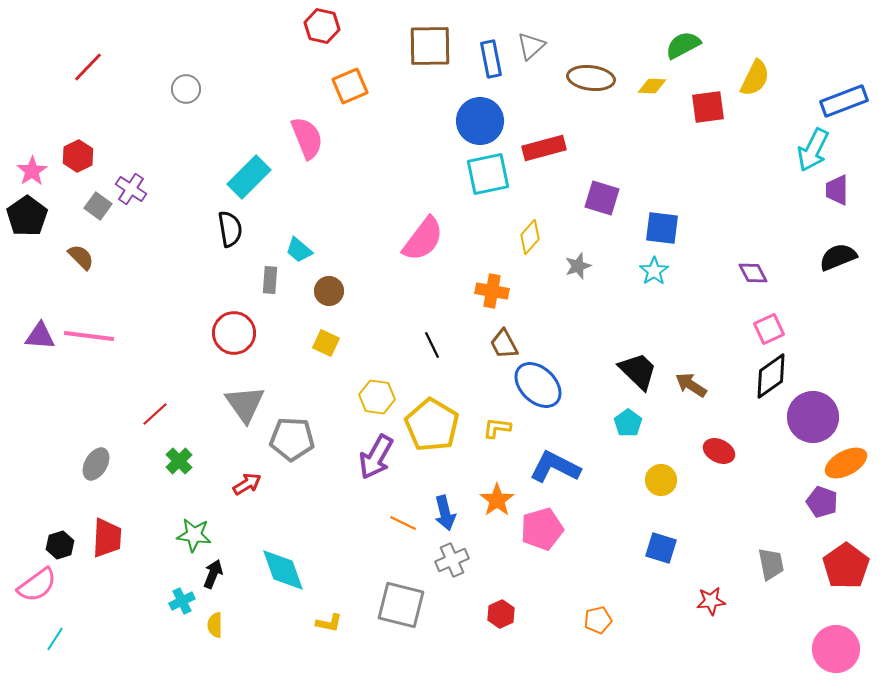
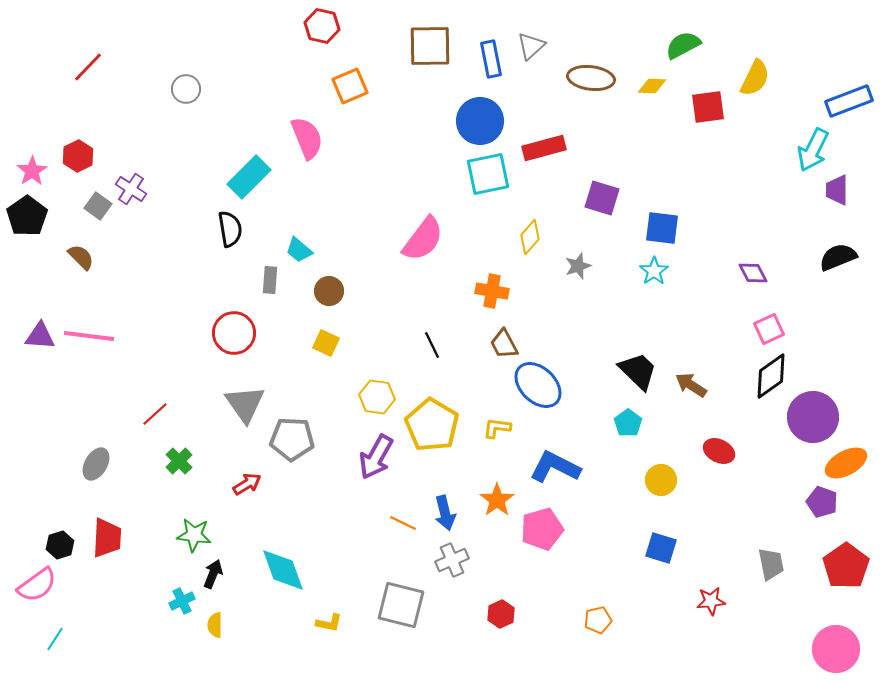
blue rectangle at (844, 101): moved 5 px right
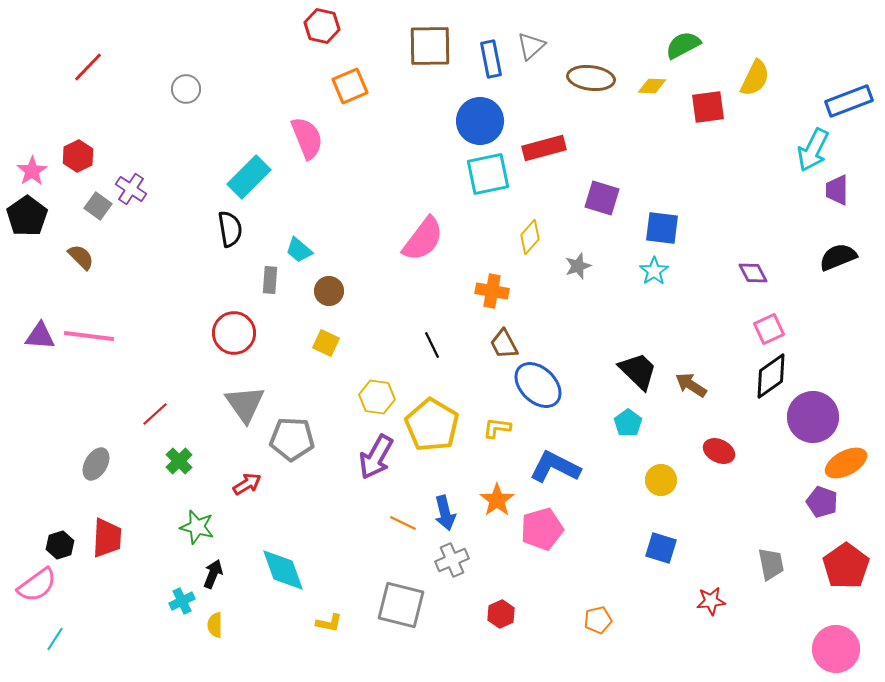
green star at (194, 535): moved 3 px right, 8 px up; rotated 8 degrees clockwise
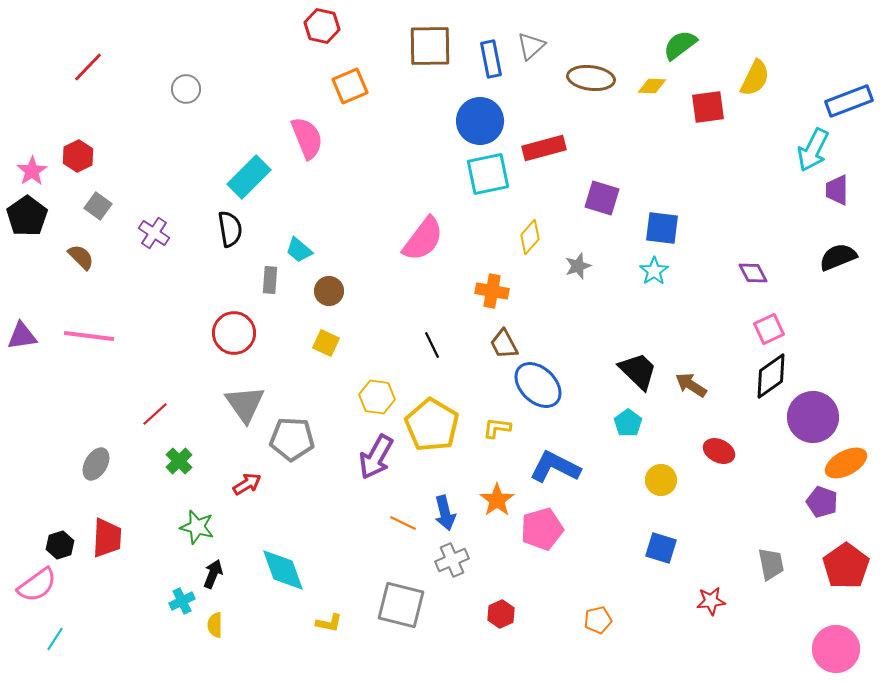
green semicircle at (683, 45): moved 3 px left; rotated 9 degrees counterclockwise
purple cross at (131, 189): moved 23 px right, 44 px down
purple triangle at (40, 336): moved 18 px left; rotated 12 degrees counterclockwise
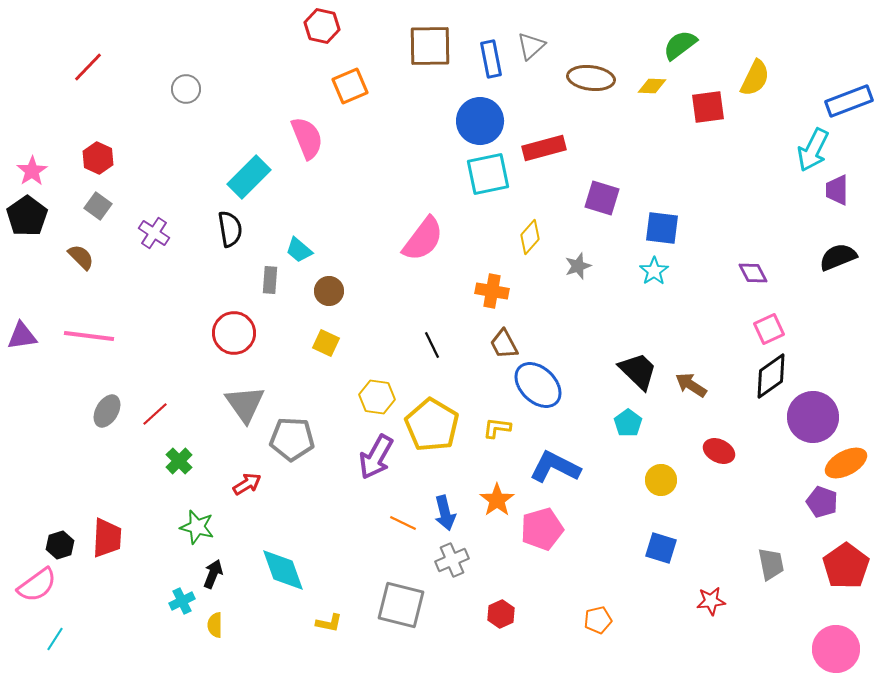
red hexagon at (78, 156): moved 20 px right, 2 px down; rotated 8 degrees counterclockwise
gray ellipse at (96, 464): moved 11 px right, 53 px up
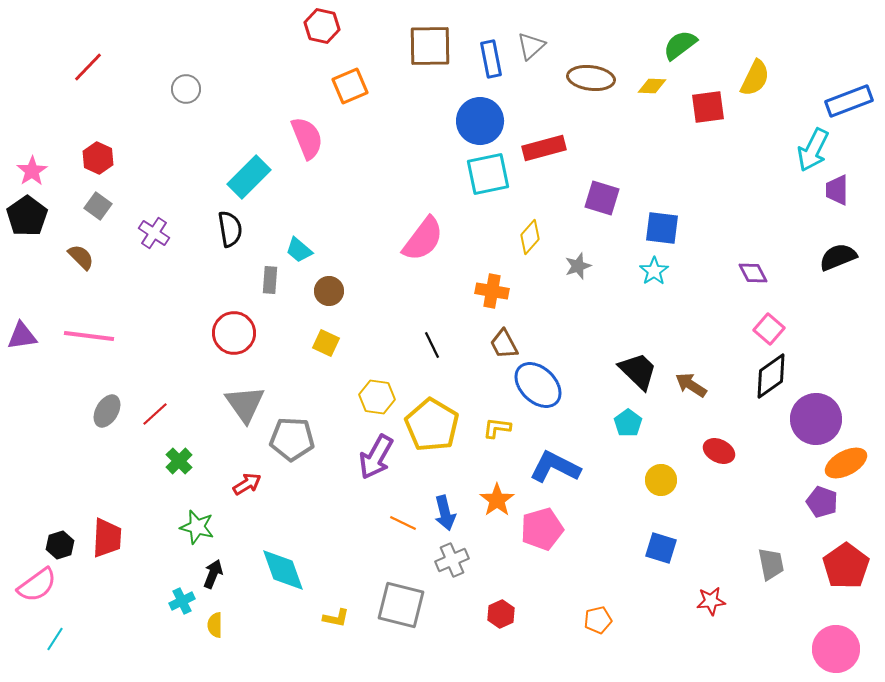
pink square at (769, 329): rotated 24 degrees counterclockwise
purple circle at (813, 417): moved 3 px right, 2 px down
yellow L-shape at (329, 623): moved 7 px right, 5 px up
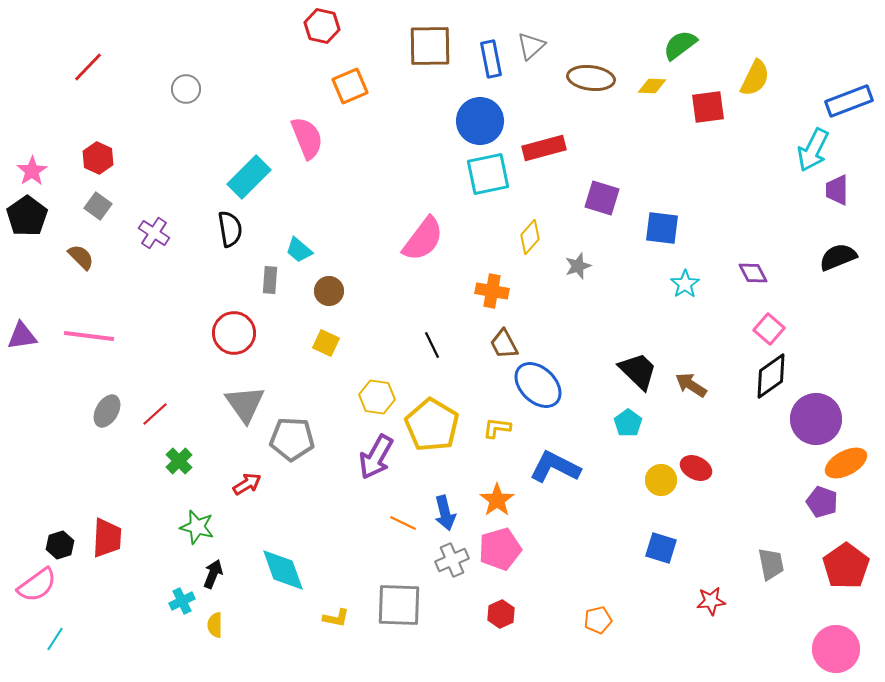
cyan star at (654, 271): moved 31 px right, 13 px down
red ellipse at (719, 451): moved 23 px left, 17 px down
pink pentagon at (542, 529): moved 42 px left, 20 px down
gray square at (401, 605): moved 2 px left; rotated 12 degrees counterclockwise
